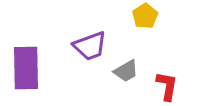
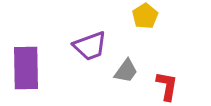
gray trapezoid: rotated 24 degrees counterclockwise
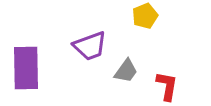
yellow pentagon: rotated 10 degrees clockwise
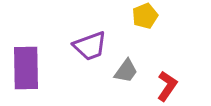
red L-shape: rotated 24 degrees clockwise
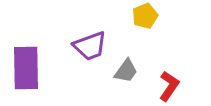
red L-shape: moved 2 px right
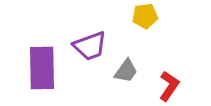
yellow pentagon: rotated 15 degrees clockwise
purple rectangle: moved 16 px right
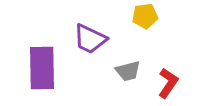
purple trapezoid: moved 7 px up; rotated 45 degrees clockwise
gray trapezoid: moved 2 px right; rotated 40 degrees clockwise
red L-shape: moved 1 px left, 3 px up
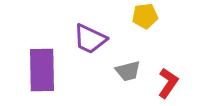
purple rectangle: moved 2 px down
